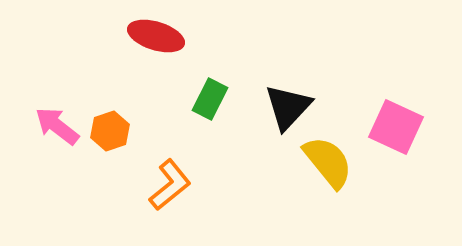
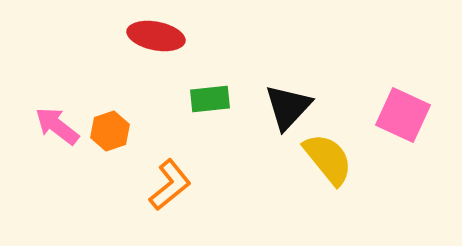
red ellipse: rotated 6 degrees counterclockwise
green rectangle: rotated 57 degrees clockwise
pink square: moved 7 px right, 12 px up
yellow semicircle: moved 3 px up
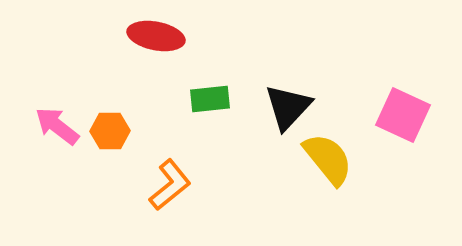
orange hexagon: rotated 18 degrees clockwise
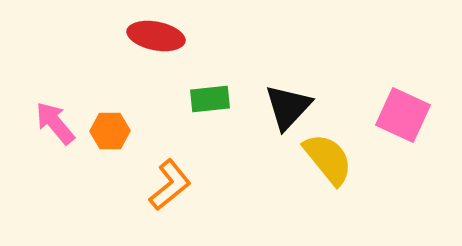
pink arrow: moved 2 px left, 3 px up; rotated 12 degrees clockwise
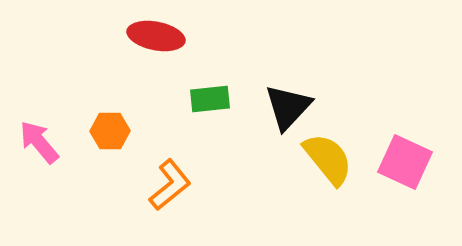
pink square: moved 2 px right, 47 px down
pink arrow: moved 16 px left, 19 px down
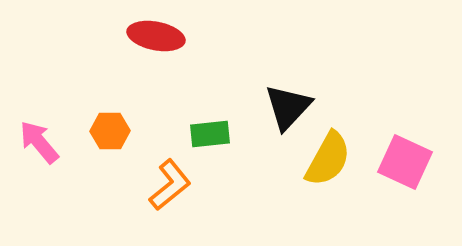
green rectangle: moved 35 px down
yellow semicircle: rotated 68 degrees clockwise
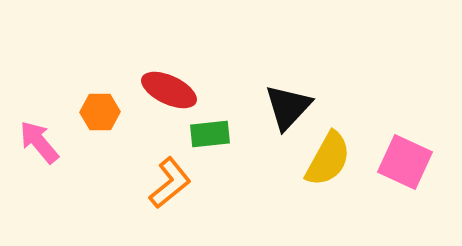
red ellipse: moved 13 px right, 54 px down; rotated 14 degrees clockwise
orange hexagon: moved 10 px left, 19 px up
orange L-shape: moved 2 px up
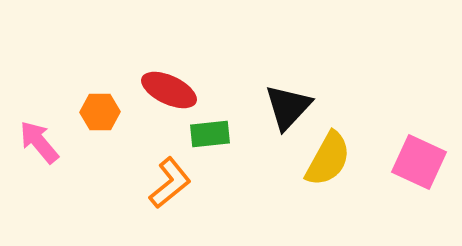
pink square: moved 14 px right
